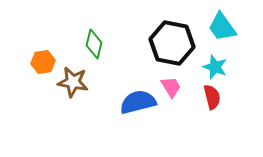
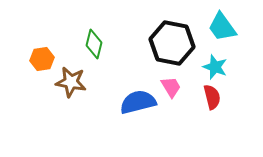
orange hexagon: moved 1 px left, 3 px up
brown star: moved 2 px left
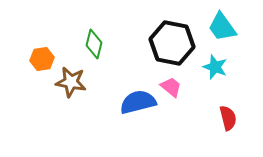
pink trapezoid: rotated 20 degrees counterclockwise
red semicircle: moved 16 px right, 21 px down
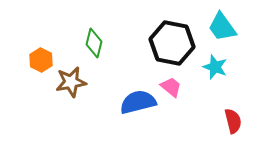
green diamond: moved 1 px up
orange hexagon: moved 1 px left, 1 px down; rotated 25 degrees counterclockwise
brown star: rotated 20 degrees counterclockwise
red semicircle: moved 5 px right, 3 px down
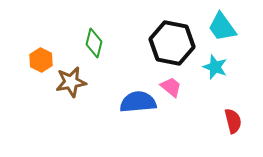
blue semicircle: rotated 9 degrees clockwise
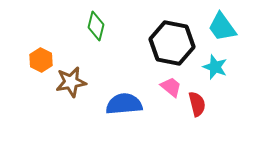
green diamond: moved 2 px right, 17 px up
blue semicircle: moved 14 px left, 2 px down
red semicircle: moved 36 px left, 17 px up
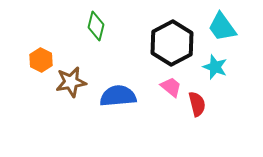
black hexagon: rotated 21 degrees clockwise
blue semicircle: moved 6 px left, 8 px up
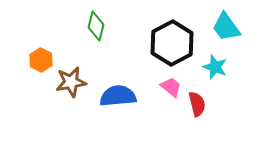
cyan trapezoid: moved 4 px right
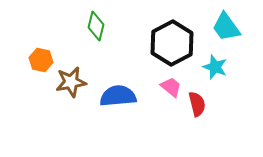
orange hexagon: rotated 15 degrees counterclockwise
